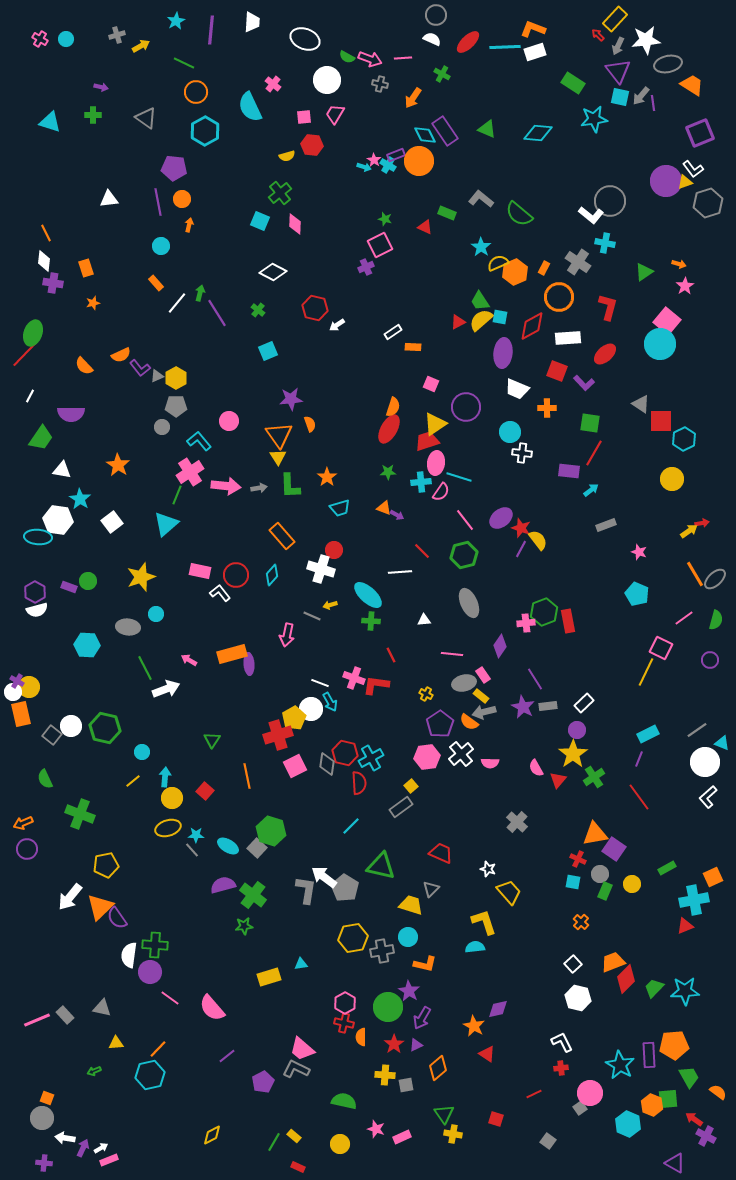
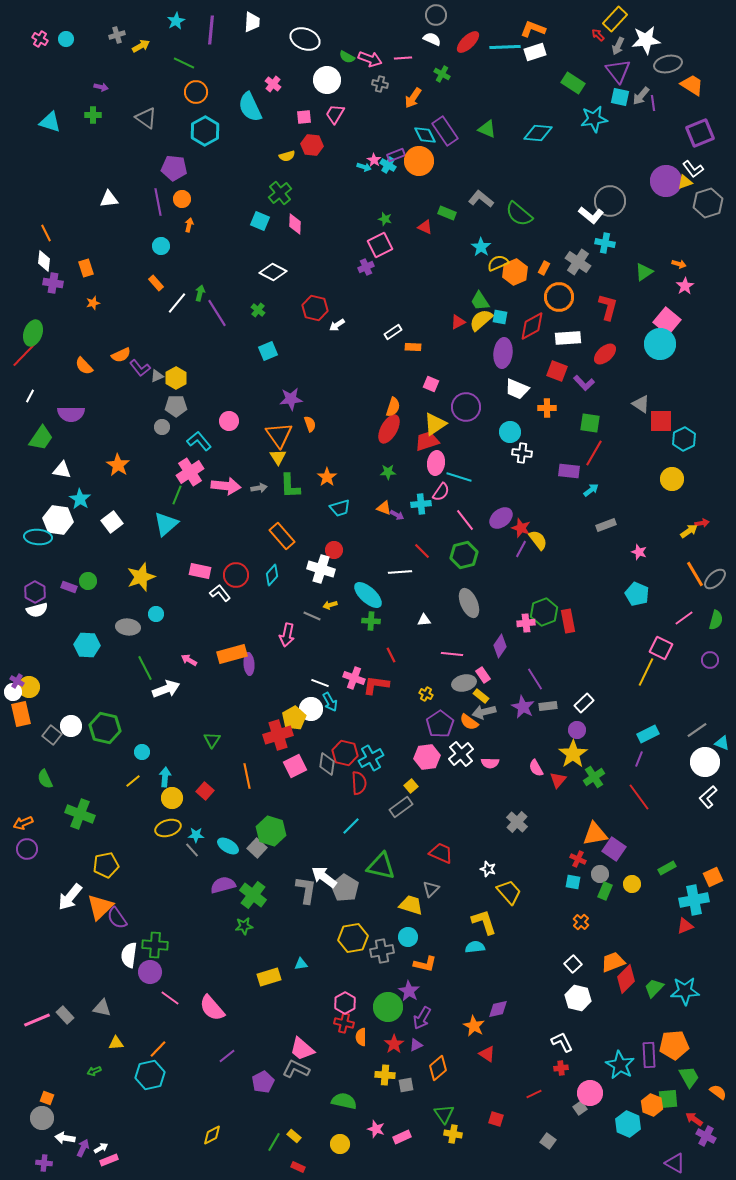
cyan cross at (421, 482): moved 22 px down
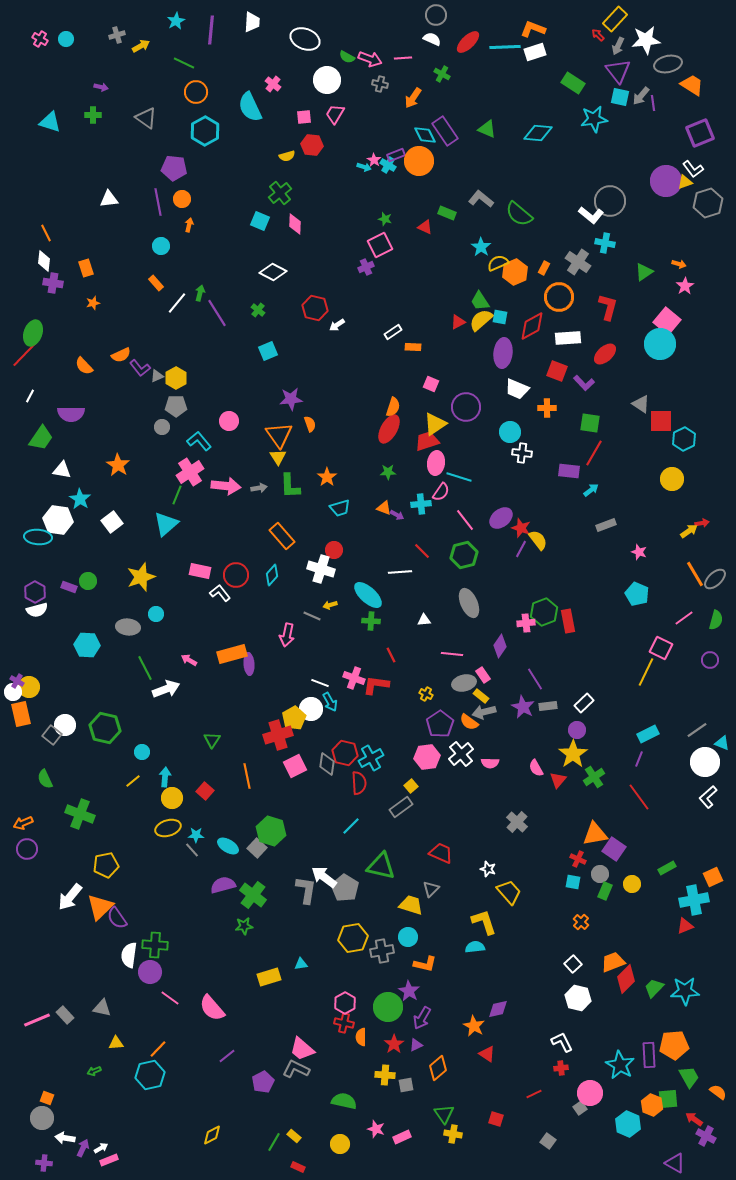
white circle at (71, 726): moved 6 px left, 1 px up
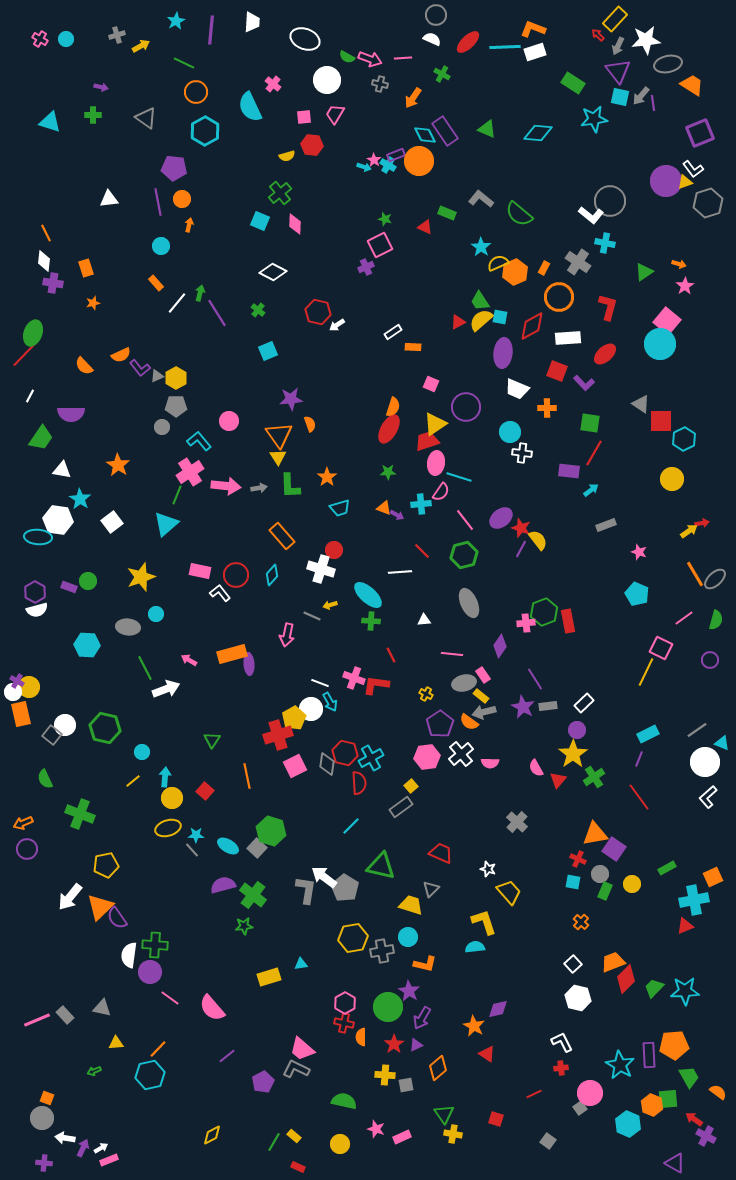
red hexagon at (315, 308): moved 3 px right, 4 px down
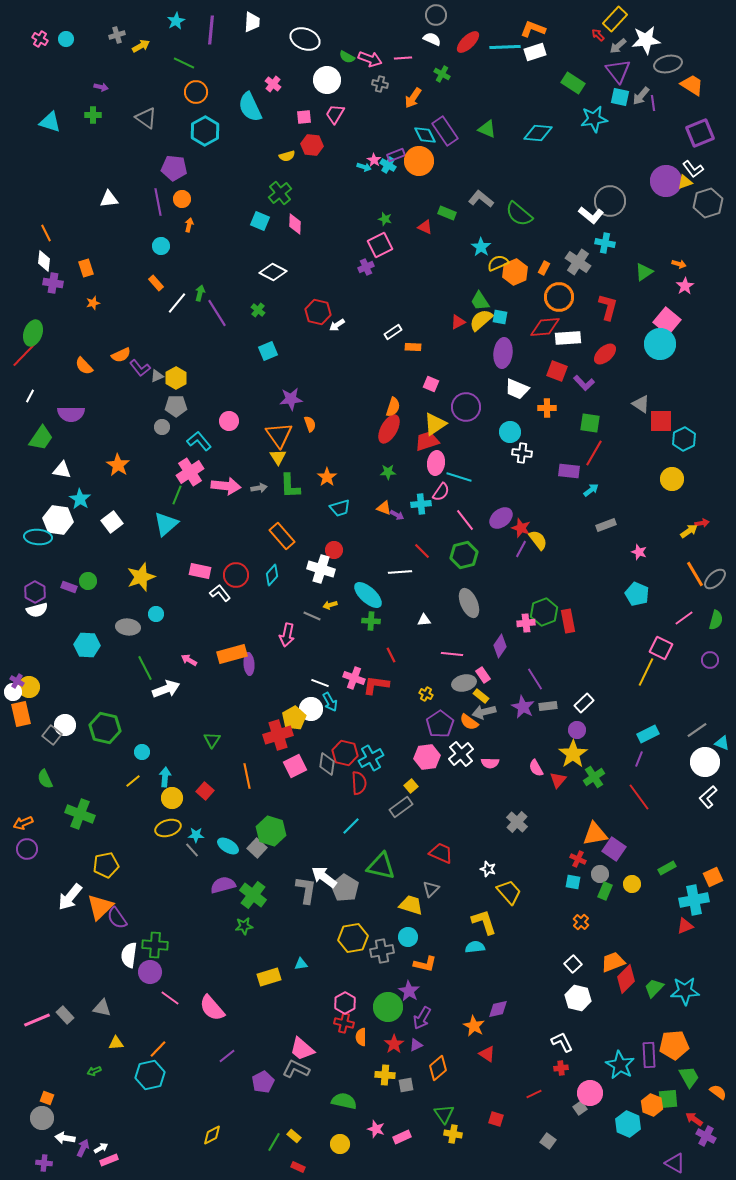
gray arrow at (618, 46): rotated 24 degrees clockwise
red diamond at (532, 326): moved 13 px right, 1 px down; rotated 24 degrees clockwise
